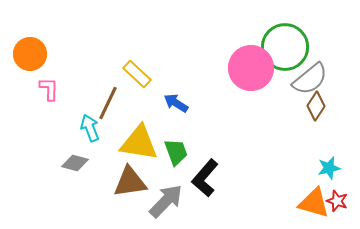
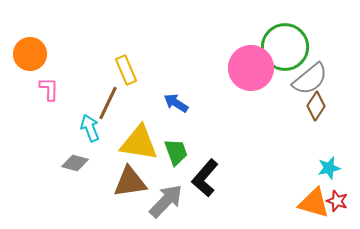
yellow rectangle: moved 11 px left, 4 px up; rotated 24 degrees clockwise
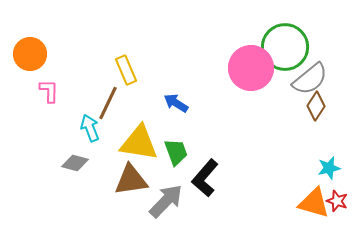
pink L-shape: moved 2 px down
brown triangle: moved 1 px right, 2 px up
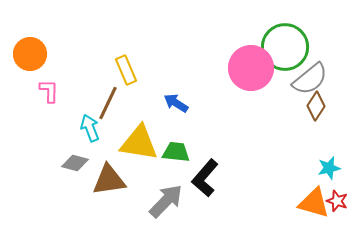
green trapezoid: rotated 64 degrees counterclockwise
brown triangle: moved 22 px left
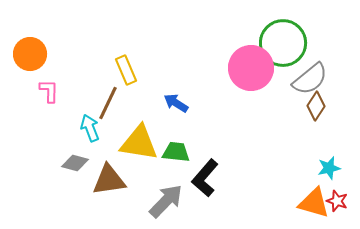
green circle: moved 2 px left, 4 px up
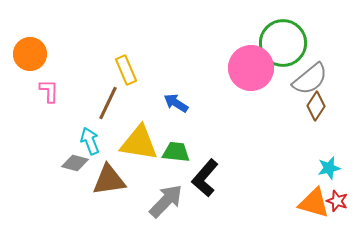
cyan arrow: moved 13 px down
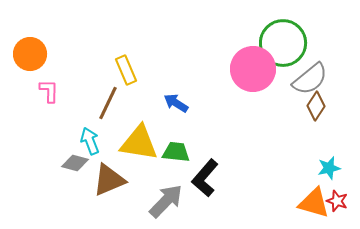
pink circle: moved 2 px right, 1 px down
brown triangle: rotated 15 degrees counterclockwise
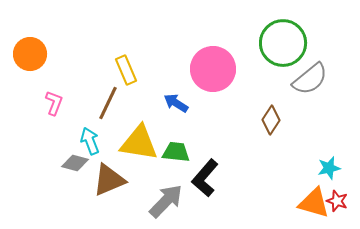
pink circle: moved 40 px left
pink L-shape: moved 5 px right, 12 px down; rotated 20 degrees clockwise
brown diamond: moved 45 px left, 14 px down
